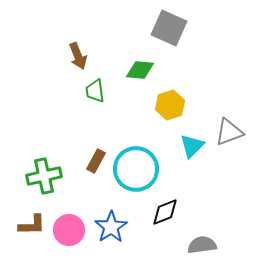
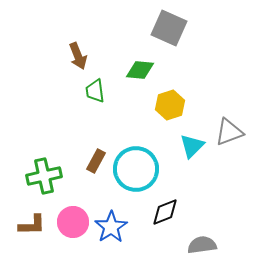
pink circle: moved 4 px right, 8 px up
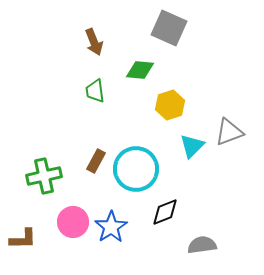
brown arrow: moved 16 px right, 14 px up
brown L-shape: moved 9 px left, 14 px down
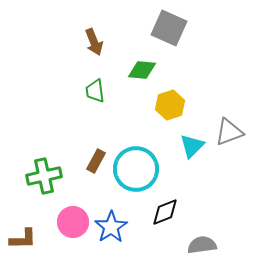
green diamond: moved 2 px right
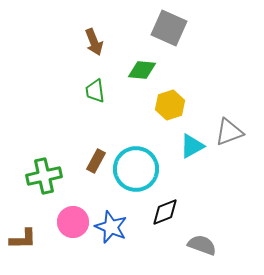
cyan triangle: rotated 16 degrees clockwise
blue star: rotated 16 degrees counterclockwise
gray semicircle: rotated 28 degrees clockwise
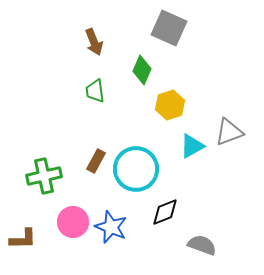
green diamond: rotated 72 degrees counterclockwise
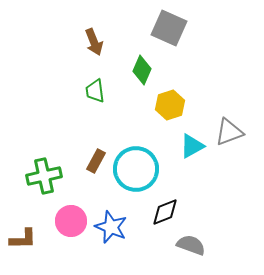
pink circle: moved 2 px left, 1 px up
gray semicircle: moved 11 px left
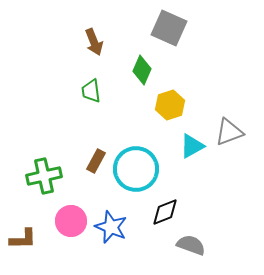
green trapezoid: moved 4 px left
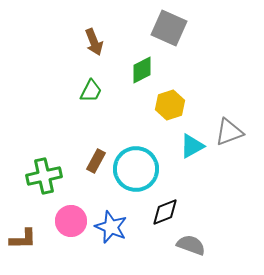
green diamond: rotated 40 degrees clockwise
green trapezoid: rotated 145 degrees counterclockwise
